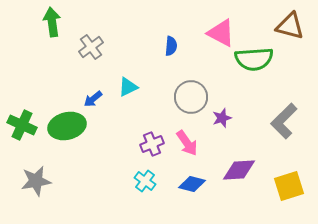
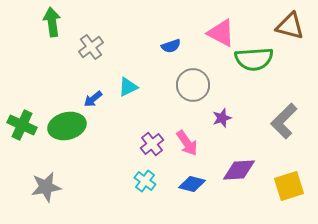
blue semicircle: rotated 66 degrees clockwise
gray circle: moved 2 px right, 12 px up
purple cross: rotated 15 degrees counterclockwise
gray star: moved 10 px right, 6 px down
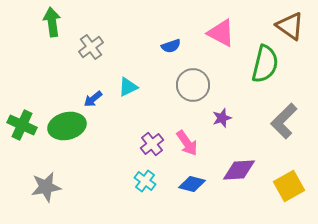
brown triangle: rotated 20 degrees clockwise
green semicircle: moved 11 px right, 5 px down; rotated 72 degrees counterclockwise
yellow square: rotated 12 degrees counterclockwise
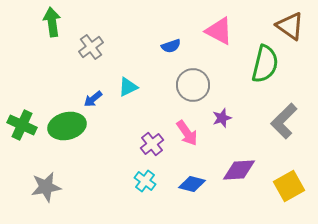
pink triangle: moved 2 px left, 2 px up
pink arrow: moved 10 px up
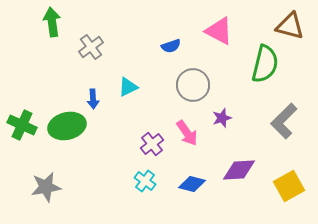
brown triangle: rotated 20 degrees counterclockwise
blue arrow: rotated 54 degrees counterclockwise
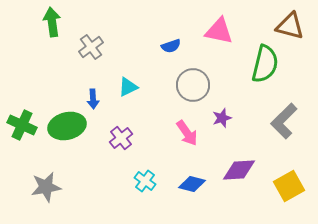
pink triangle: rotated 16 degrees counterclockwise
purple cross: moved 31 px left, 6 px up
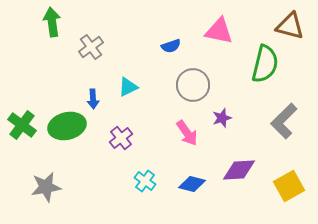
green cross: rotated 12 degrees clockwise
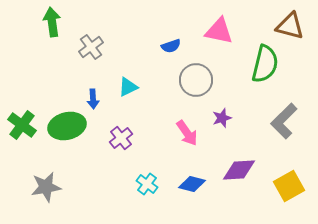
gray circle: moved 3 px right, 5 px up
cyan cross: moved 2 px right, 3 px down
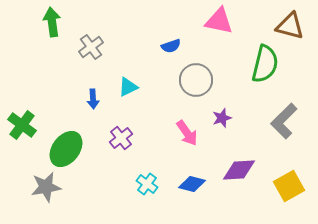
pink triangle: moved 10 px up
green ellipse: moved 1 px left, 23 px down; rotated 39 degrees counterclockwise
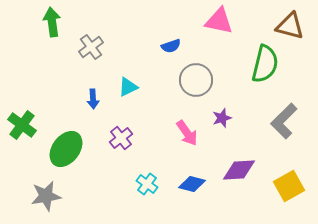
gray star: moved 9 px down
